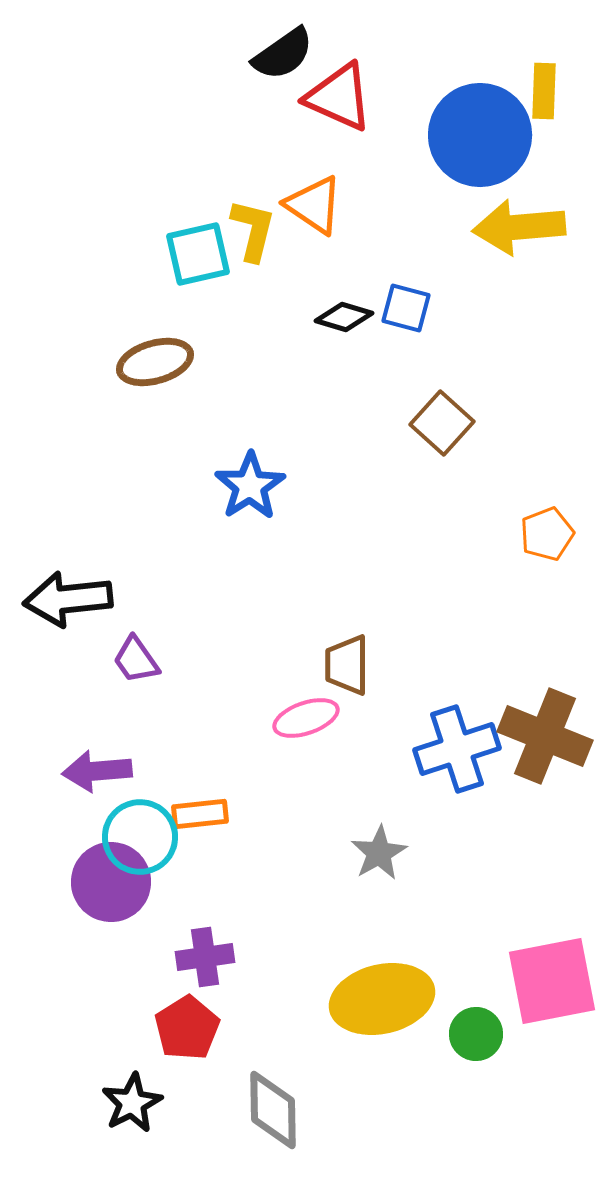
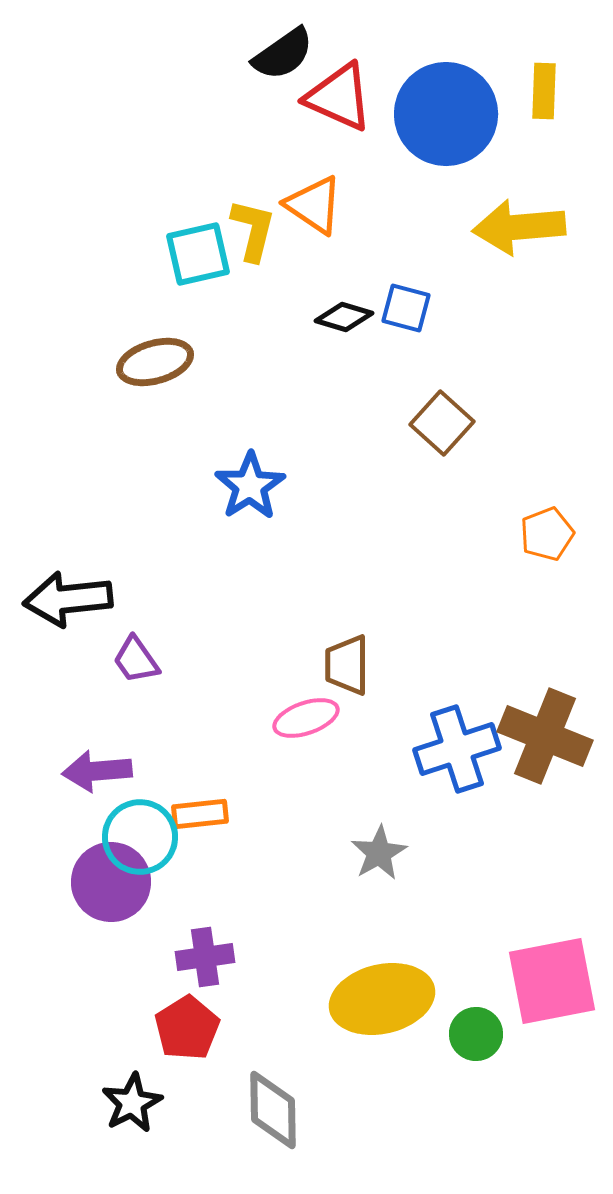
blue circle: moved 34 px left, 21 px up
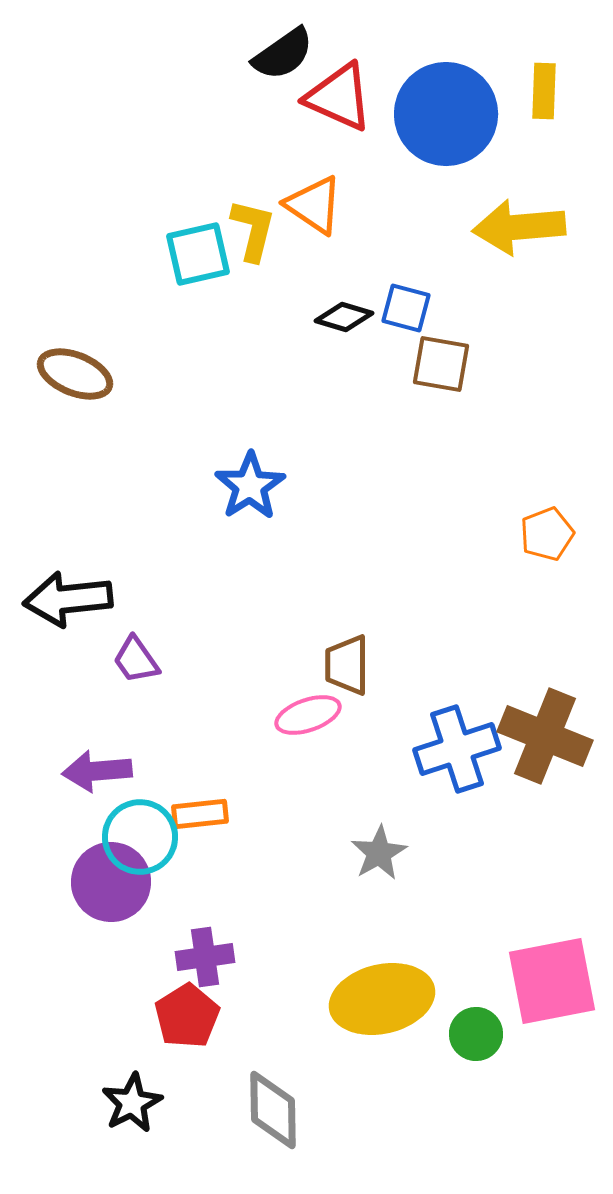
brown ellipse: moved 80 px left, 12 px down; rotated 38 degrees clockwise
brown square: moved 1 px left, 59 px up; rotated 32 degrees counterclockwise
pink ellipse: moved 2 px right, 3 px up
red pentagon: moved 12 px up
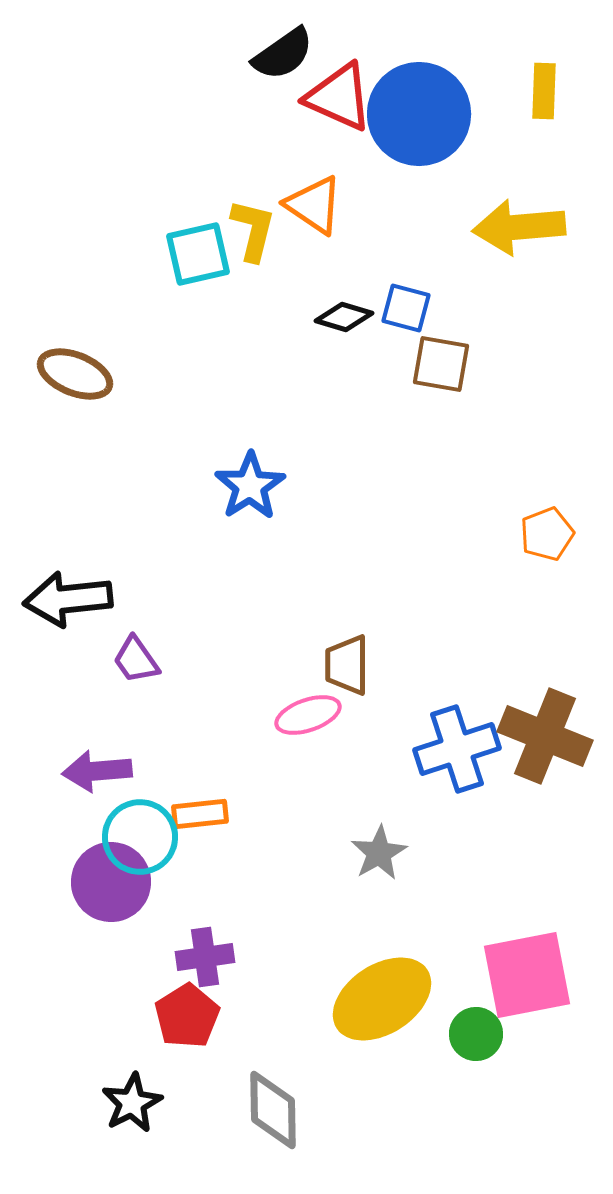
blue circle: moved 27 px left
pink square: moved 25 px left, 6 px up
yellow ellipse: rotated 20 degrees counterclockwise
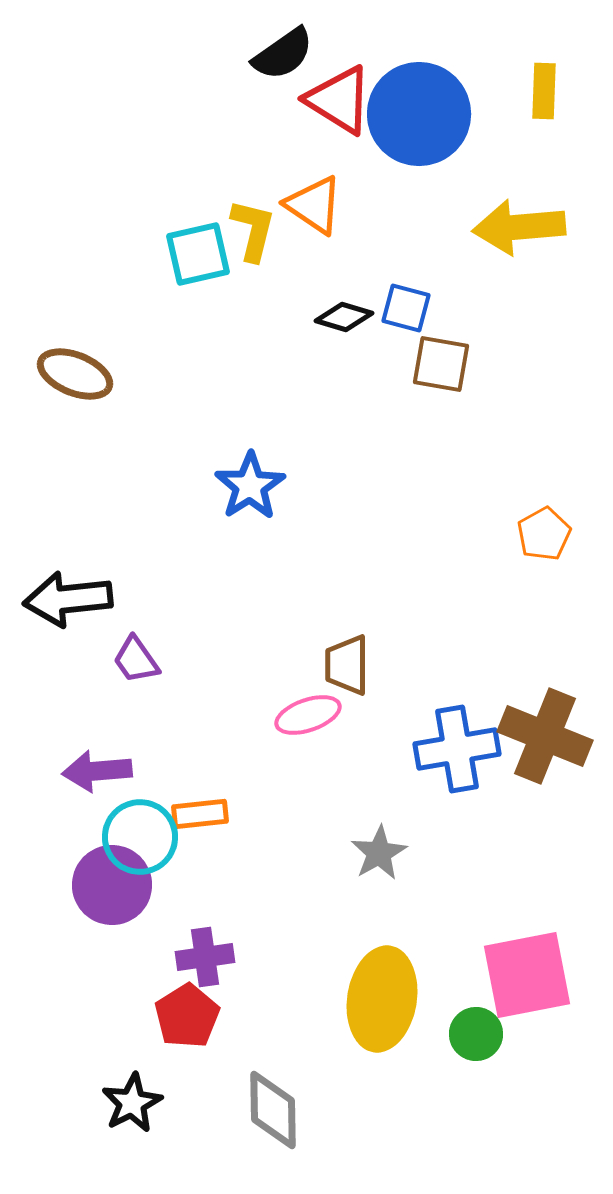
red triangle: moved 3 px down; rotated 8 degrees clockwise
orange pentagon: moved 3 px left; rotated 8 degrees counterclockwise
blue cross: rotated 8 degrees clockwise
purple circle: moved 1 px right, 3 px down
yellow ellipse: rotated 48 degrees counterclockwise
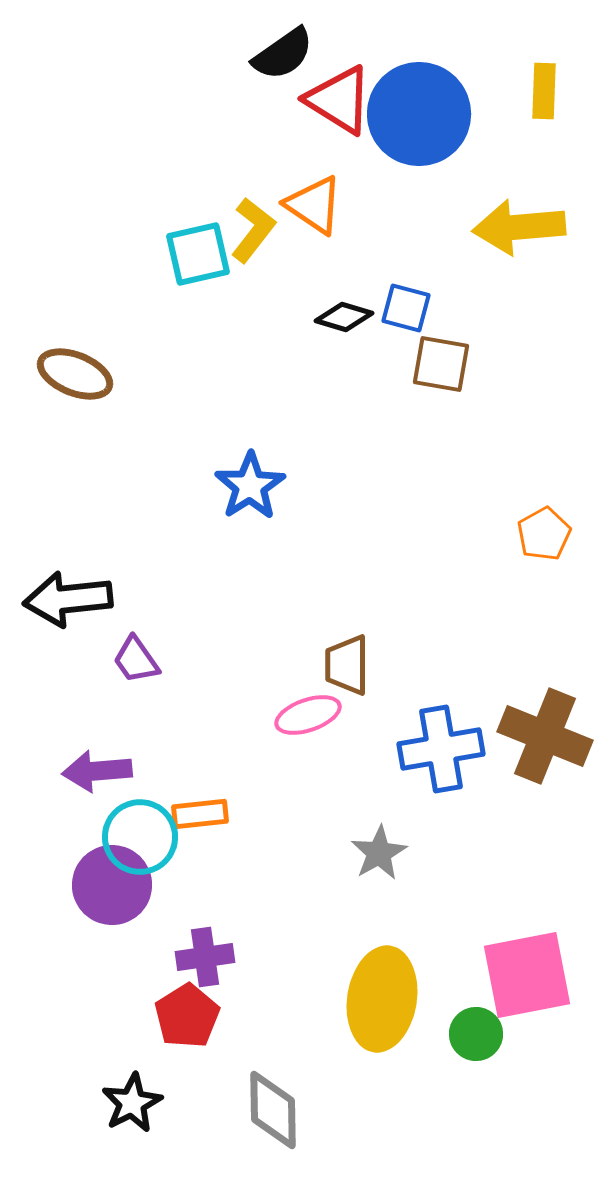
yellow L-shape: rotated 24 degrees clockwise
blue cross: moved 16 px left
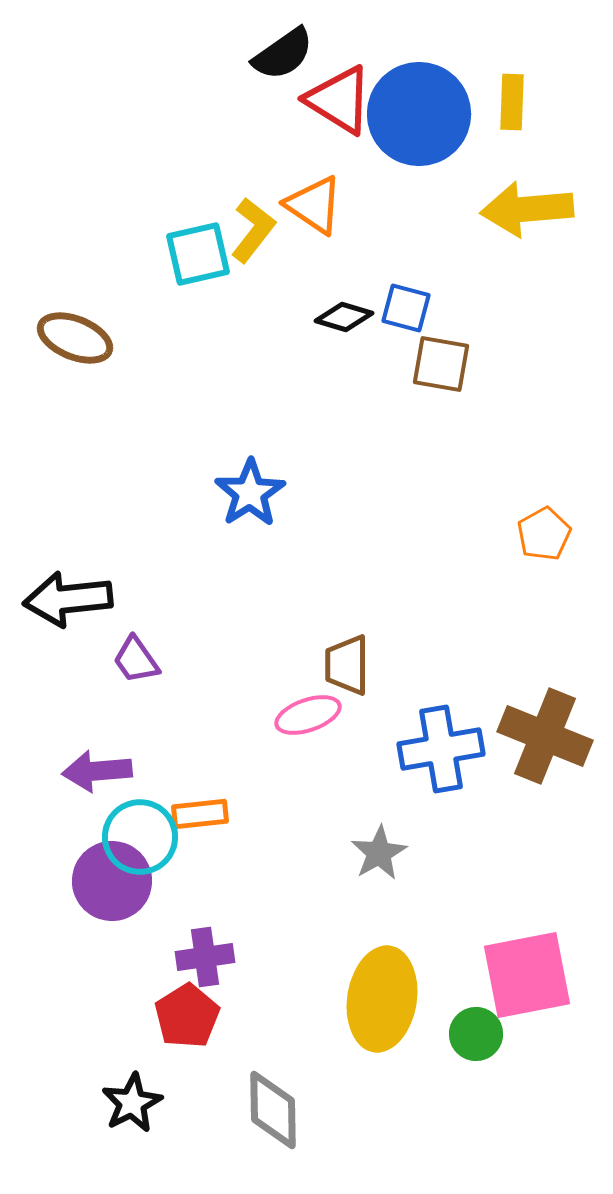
yellow rectangle: moved 32 px left, 11 px down
yellow arrow: moved 8 px right, 18 px up
brown ellipse: moved 36 px up
blue star: moved 7 px down
purple circle: moved 4 px up
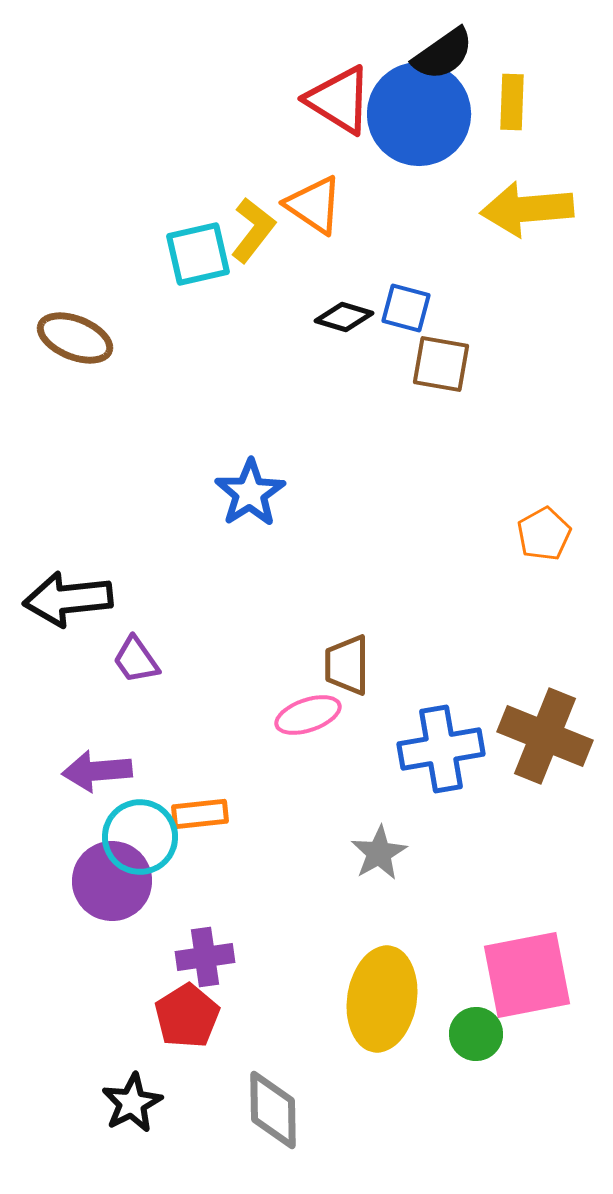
black semicircle: moved 160 px right
